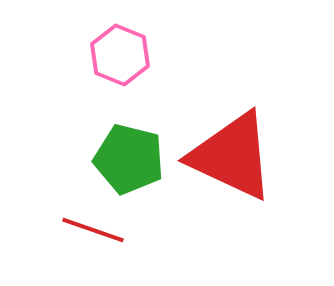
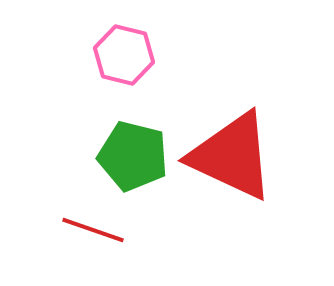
pink hexagon: moved 4 px right; rotated 8 degrees counterclockwise
green pentagon: moved 4 px right, 3 px up
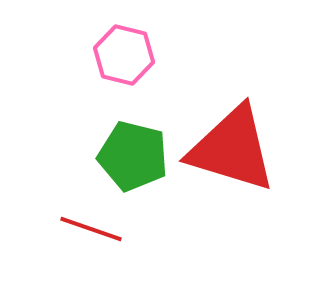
red triangle: moved 7 px up; rotated 8 degrees counterclockwise
red line: moved 2 px left, 1 px up
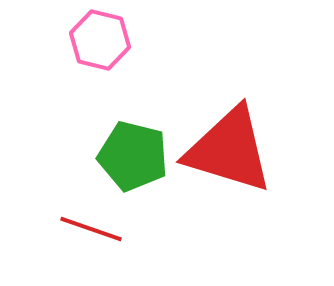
pink hexagon: moved 24 px left, 15 px up
red triangle: moved 3 px left, 1 px down
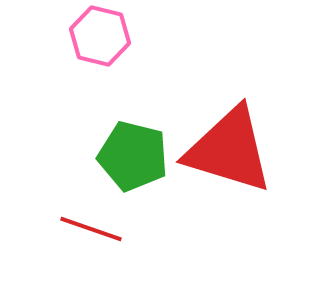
pink hexagon: moved 4 px up
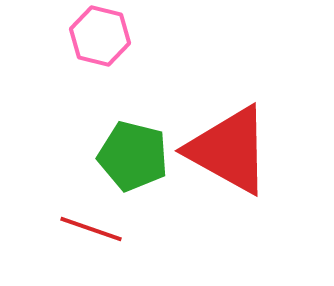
red triangle: rotated 12 degrees clockwise
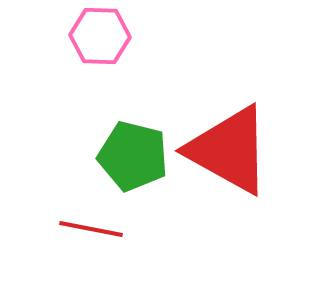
pink hexagon: rotated 12 degrees counterclockwise
red line: rotated 8 degrees counterclockwise
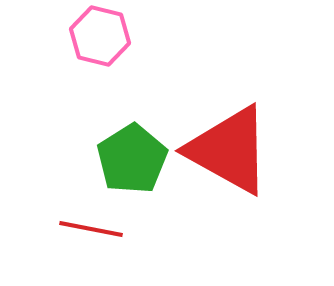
pink hexagon: rotated 12 degrees clockwise
green pentagon: moved 1 px left, 3 px down; rotated 26 degrees clockwise
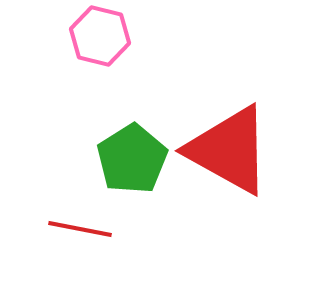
red line: moved 11 px left
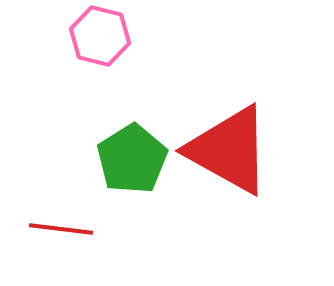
red line: moved 19 px left; rotated 4 degrees counterclockwise
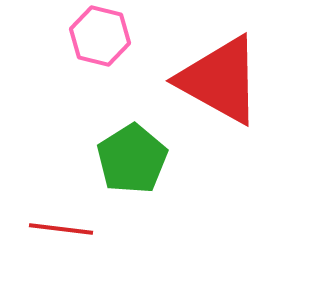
red triangle: moved 9 px left, 70 px up
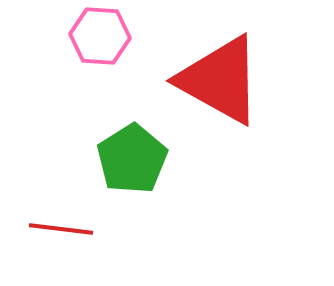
pink hexagon: rotated 10 degrees counterclockwise
